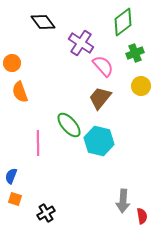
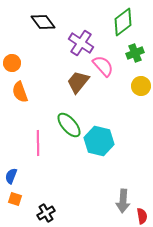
brown trapezoid: moved 22 px left, 16 px up
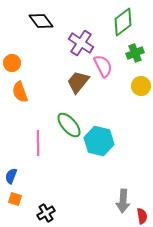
black diamond: moved 2 px left, 1 px up
pink semicircle: rotated 15 degrees clockwise
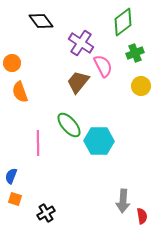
cyan hexagon: rotated 12 degrees counterclockwise
